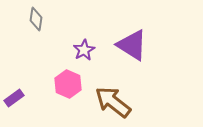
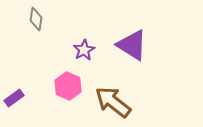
pink hexagon: moved 2 px down
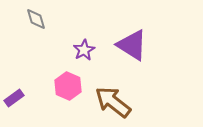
gray diamond: rotated 25 degrees counterclockwise
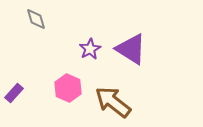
purple triangle: moved 1 px left, 4 px down
purple star: moved 6 px right, 1 px up
pink hexagon: moved 2 px down
purple rectangle: moved 5 px up; rotated 12 degrees counterclockwise
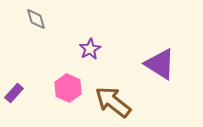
purple triangle: moved 29 px right, 15 px down
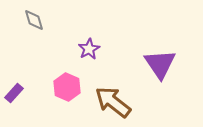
gray diamond: moved 2 px left, 1 px down
purple star: moved 1 px left
purple triangle: rotated 24 degrees clockwise
pink hexagon: moved 1 px left, 1 px up
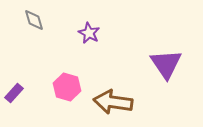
purple star: moved 16 px up; rotated 15 degrees counterclockwise
purple triangle: moved 6 px right
pink hexagon: rotated 8 degrees counterclockwise
brown arrow: rotated 30 degrees counterclockwise
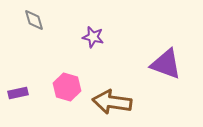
purple star: moved 4 px right, 4 px down; rotated 15 degrees counterclockwise
purple triangle: rotated 36 degrees counterclockwise
purple rectangle: moved 4 px right; rotated 36 degrees clockwise
brown arrow: moved 1 px left
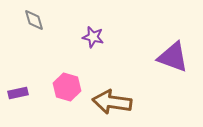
purple triangle: moved 7 px right, 7 px up
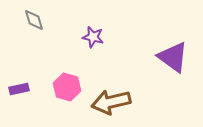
purple triangle: rotated 16 degrees clockwise
purple rectangle: moved 1 px right, 4 px up
brown arrow: moved 1 px left; rotated 21 degrees counterclockwise
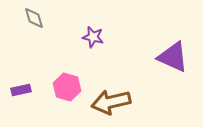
gray diamond: moved 2 px up
purple triangle: rotated 12 degrees counterclockwise
purple rectangle: moved 2 px right, 1 px down
